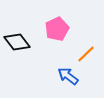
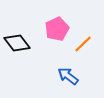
black diamond: moved 1 px down
orange line: moved 3 px left, 10 px up
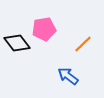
pink pentagon: moved 13 px left; rotated 15 degrees clockwise
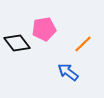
blue arrow: moved 4 px up
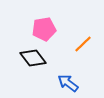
black diamond: moved 16 px right, 15 px down
blue arrow: moved 11 px down
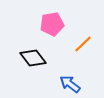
pink pentagon: moved 8 px right, 5 px up
blue arrow: moved 2 px right, 1 px down
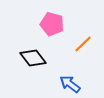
pink pentagon: rotated 25 degrees clockwise
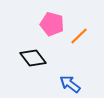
orange line: moved 4 px left, 8 px up
